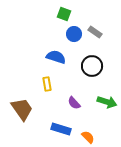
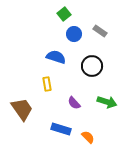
green square: rotated 32 degrees clockwise
gray rectangle: moved 5 px right, 1 px up
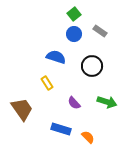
green square: moved 10 px right
yellow rectangle: moved 1 px up; rotated 24 degrees counterclockwise
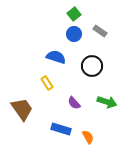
orange semicircle: rotated 16 degrees clockwise
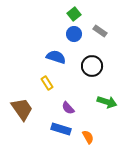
purple semicircle: moved 6 px left, 5 px down
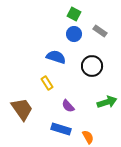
green square: rotated 24 degrees counterclockwise
green arrow: rotated 36 degrees counterclockwise
purple semicircle: moved 2 px up
